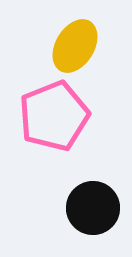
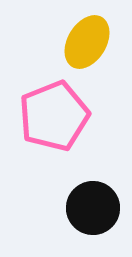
yellow ellipse: moved 12 px right, 4 px up
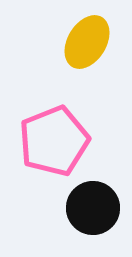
pink pentagon: moved 25 px down
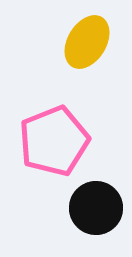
black circle: moved 3 px right
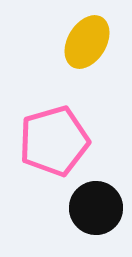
pink pentagon: rotated 6 degrees clockwise
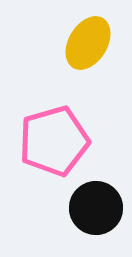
yellow ellipse: moved 1 px right, 1 px down
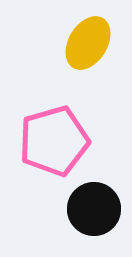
black circle: moved 2 px left, 1 px down
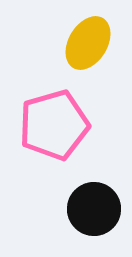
pink pentagon: moved 16 px up
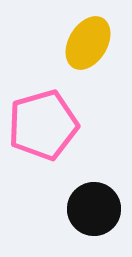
pink pentagon: moved 11 px left
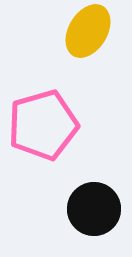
yellow ellipse: moved 12 px up
